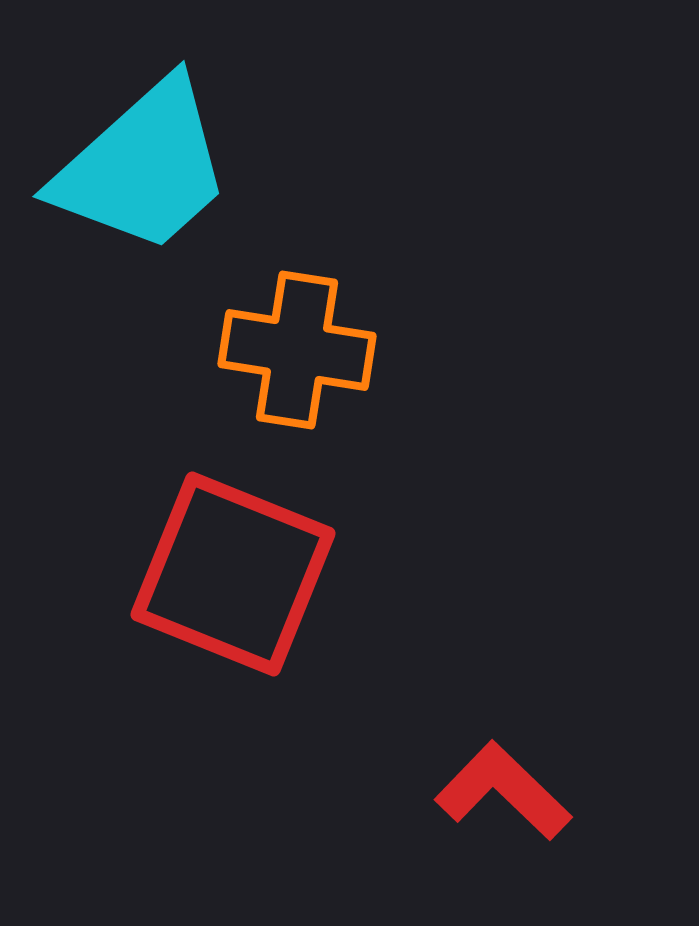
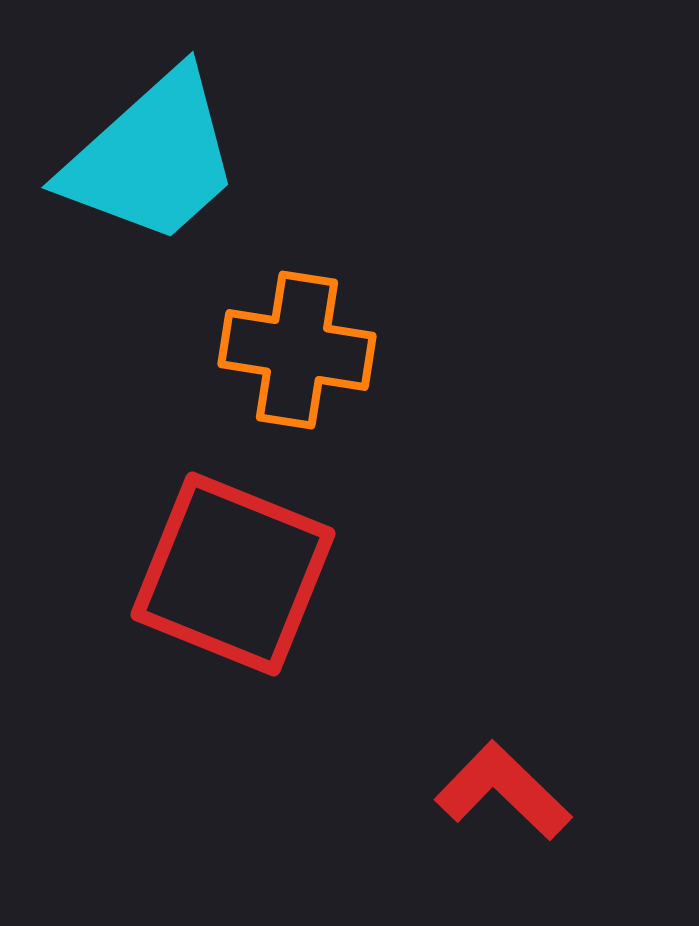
cyan trapezoid: moved 9 px right, 9 px up
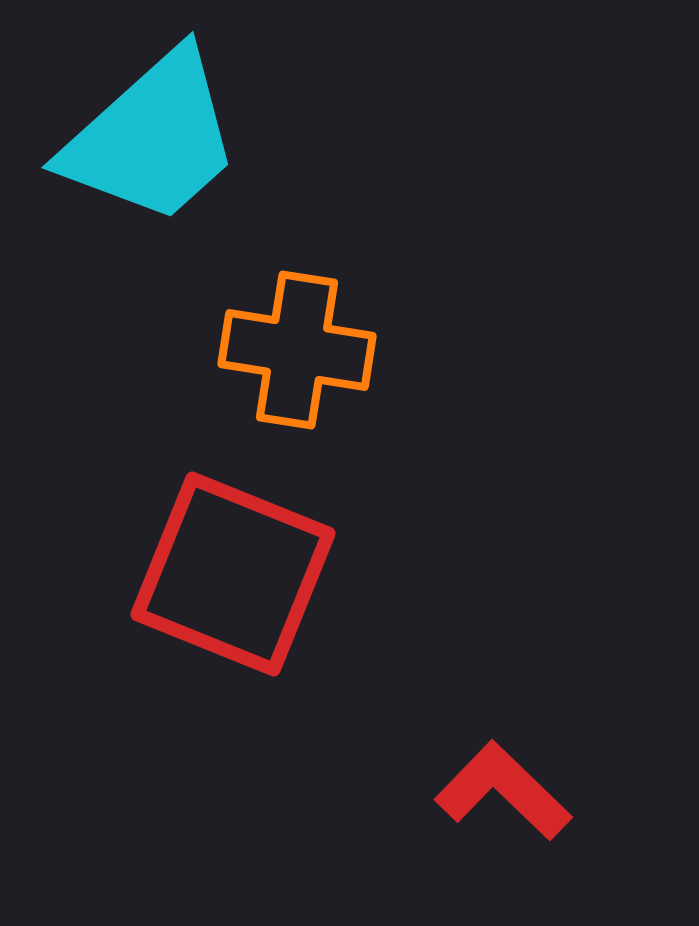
cyan trapezoid: moved 20 px up
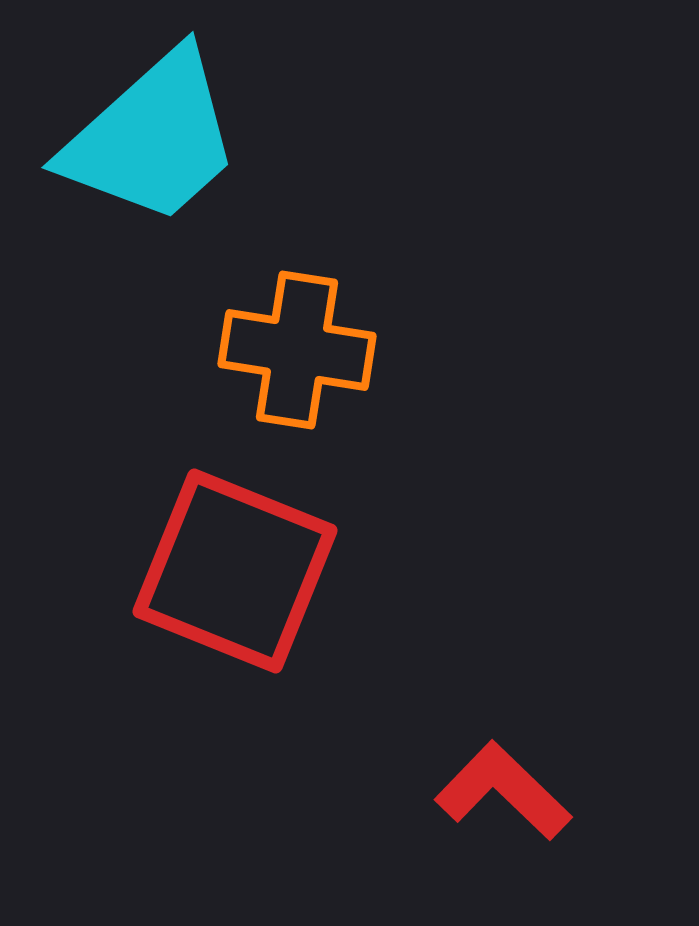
red square: moved 2 px right, 3 px up
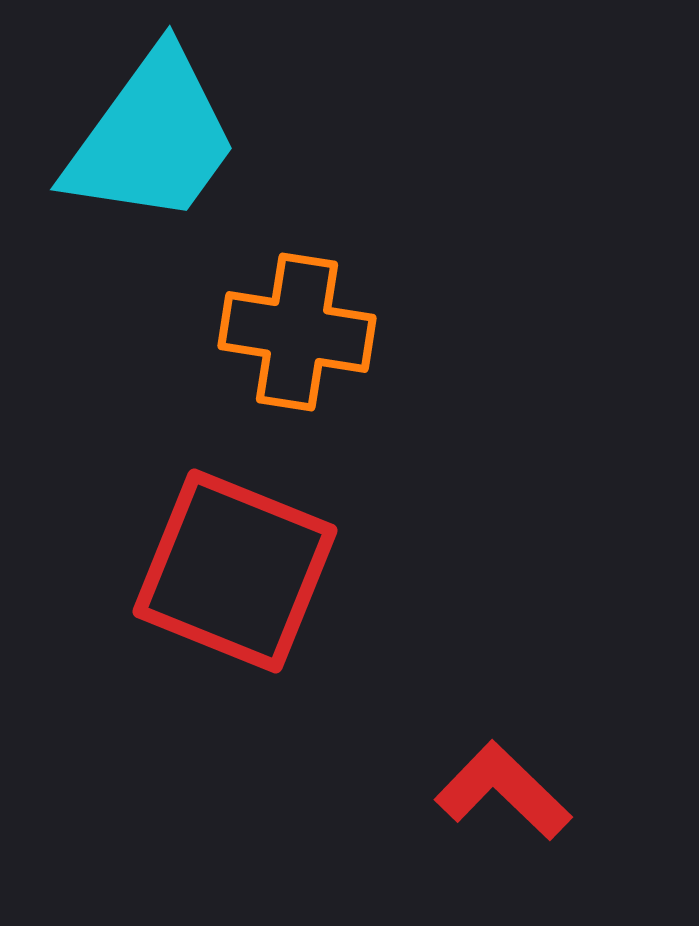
cyan trapezoid: rotated 12 degrees counterclockwise
orange cross: moved 18 px up
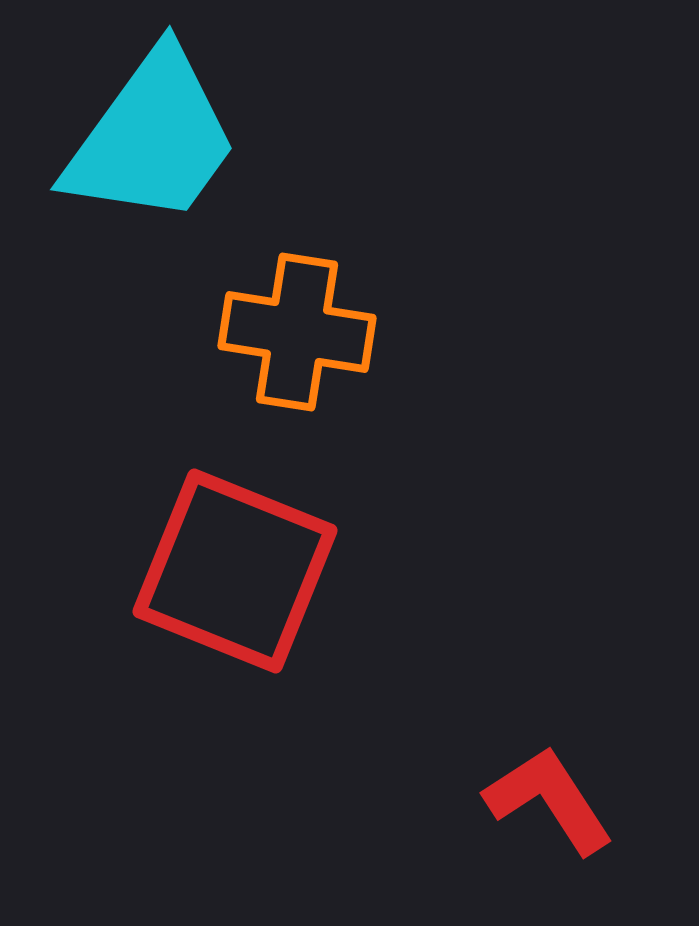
red L-shape: moved 46 px right, 9 px down; rotated 13 degrees clockwise
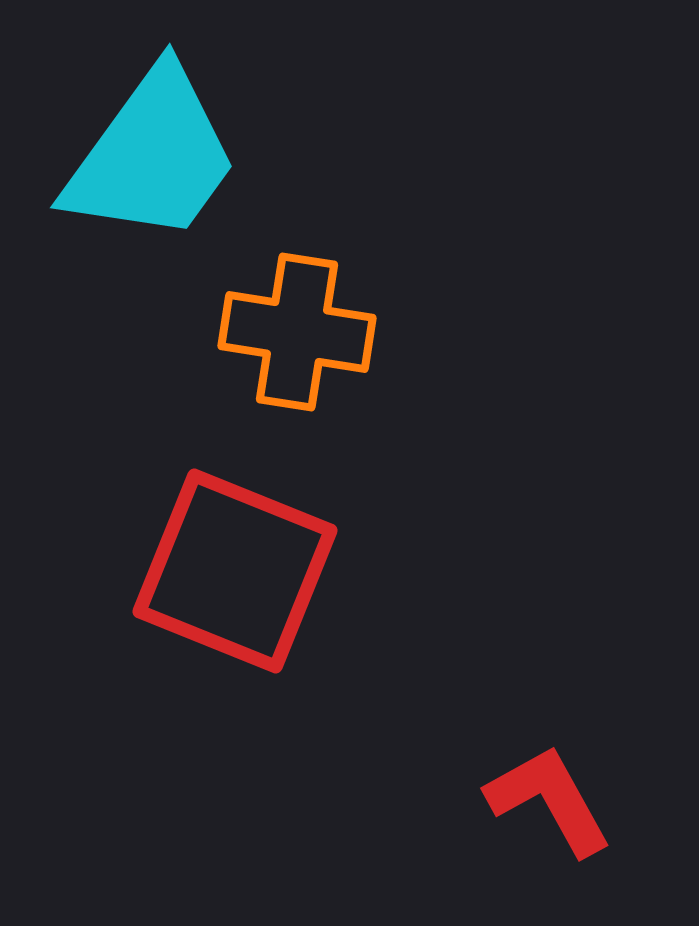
cyan trapezoid: moved 18 px down
red L-shape: rotated 4 degrees clockwise
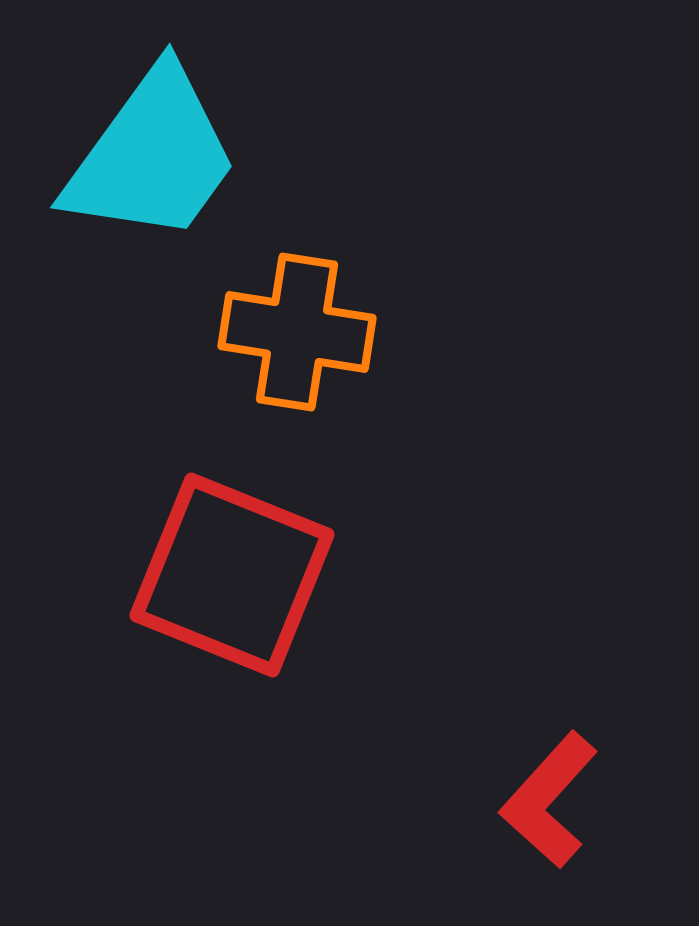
red square: moved 3 px left, 4 px down
red L-shape: rotated 109 degrees counterclockwise
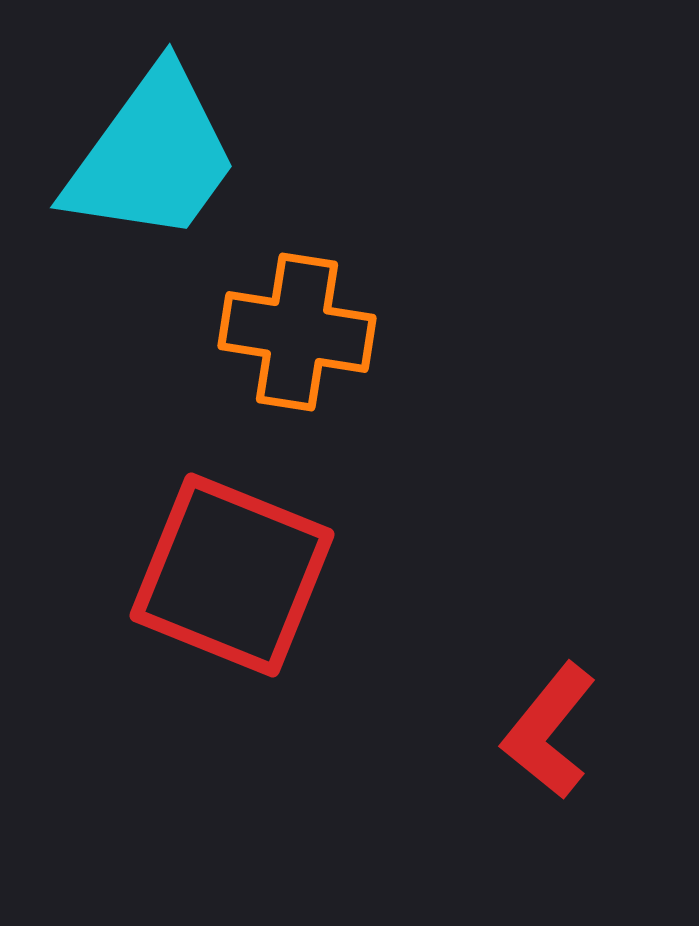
red L-shape: moved 69 px up; rotated 3 degrees counterclockwise
